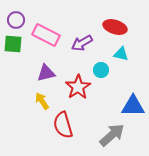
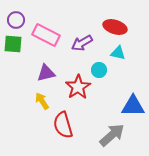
cyan triangle: moved 3 px left, 1 px up
cyan circle: moved 2 px left
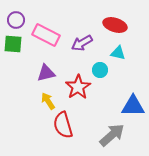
red ellipse: moved 2 px up
cyan circle: moved 1 px right
yellow arrow: moved 6 px right
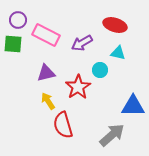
purple circle: moved 2 px right
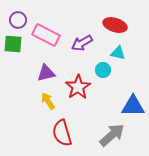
cyan circle: moved 3 px right
red semicircle: moved 1 px left, 8 px down
